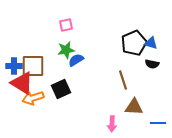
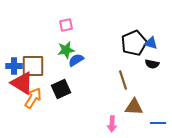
orange arrow: rotated 140 degrees clockwise
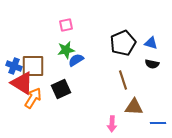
black pentagon: moved 11 px left
blue cross: rotated 21 degrees clockwise
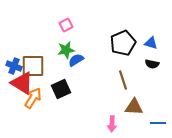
pink square: rotated 16 degrees counterclockwise
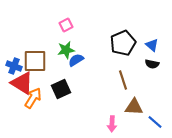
blue triangle: moved 1 px right, 2 px down; rotated 24 degrees clockwise
brown square: moved 2 px right, 5 px up
blue line: moved 3 px left, 1 px up; rotated 42 degrees clockwise
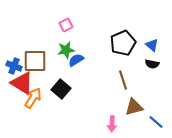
black square: rotated 24 degrees counterclockwise
brown triangle: rotated 18 degrees counterclockwise
blue line: moved 1 px right
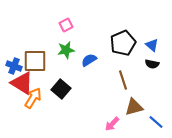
blue semicircle: moved 13 px right
pink arrow: rotated 42 degrees clockwise
